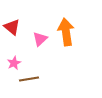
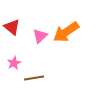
orange arrow: rotated 116 degrees counterclockwise
pink triangle: moved 3 px up
brown line: moved 5 px right, 1 px up
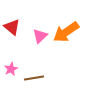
pink star: moved 3 px left, 6 px down
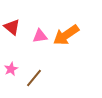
orange arrow: moved 3 px down
pink triangle: rotated 35 degrees clockwise
brown line: rotated 42 degrees counterclockwise
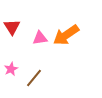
red triangle: rotated 18 degrees clockwise
pink triangle: moved 2 px down
